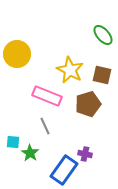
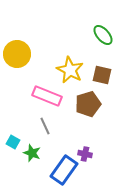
cyan square: rotated 24 degrees clockwise
green star: moved 2 px right; rotated 12 degrees counterclockwise
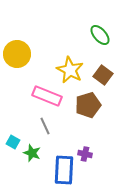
green ellipse: moved 3 px left
brown square: moved 1 px right; rotated 24 degrees clockwise
brown pentagon: moved 1 px down
blue rectangle: rotated 32 degrees counterclockwise
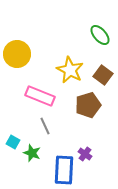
pink rectangle: moved 7 px left
purple cross: rotated 24 degrees clockwise
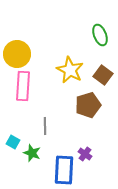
green ellipse: rotated 20 degrees clockwise
pink rectangle: moved 17 px left, 10 px up; rotated 72 degrees clockwise
gray line: rotated 24 degrees clockwise
